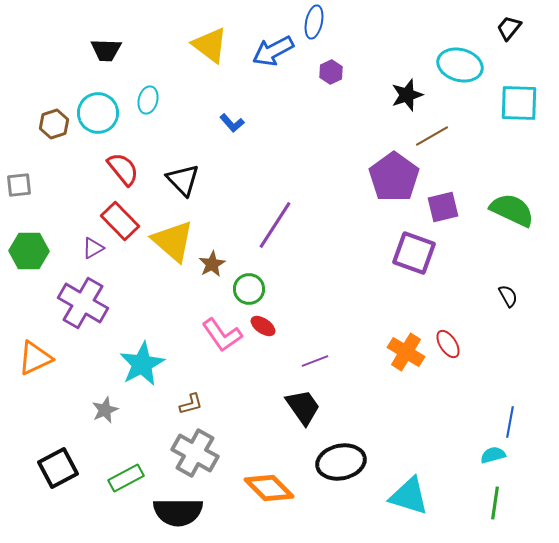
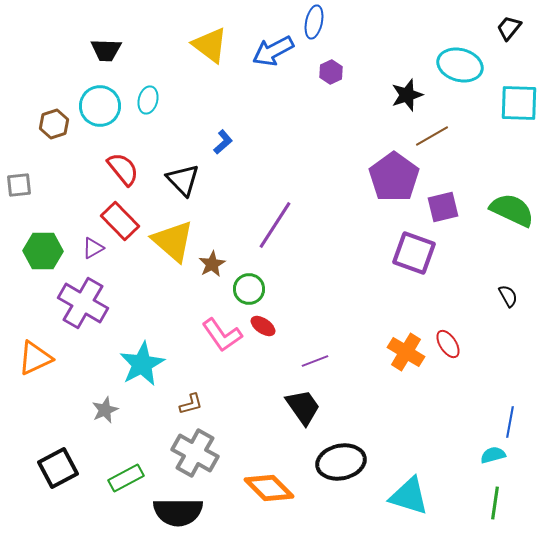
cyan circle at (98, 113): moved 2 px right, 7 px up
blue L-shape at (232, 123): moved 9 px left, 19 px down; rotated 90 degrees counterclockwise
green hexagon at (29, 251): moved 14 px right
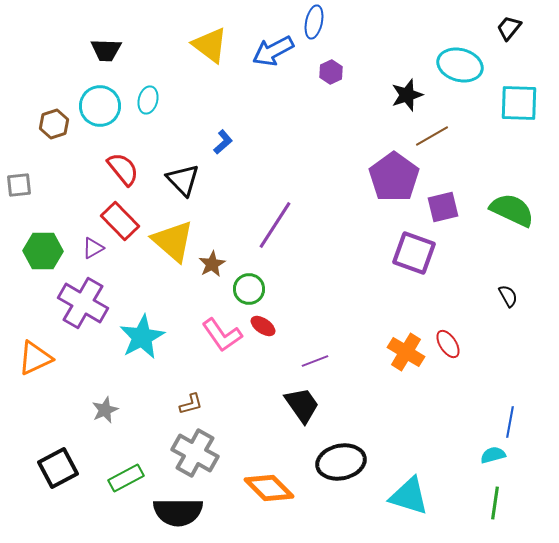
cyan star at (142, 364): moved 27 px up
black trapezoid at (303, 407): moved 1 px left, 2 px up
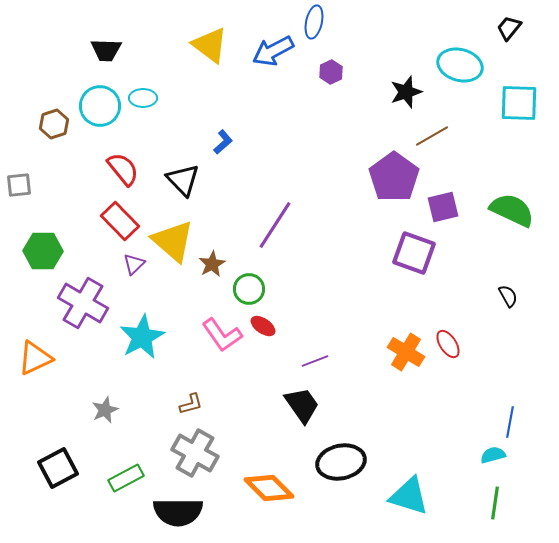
black star at (407, 95): moved 1 px left, 3 px up
cyan ellipse at (148, 100): moved 5 px left, 2 px up; rotated 76 degrees clockwise
purple triangle at (93, 248): moved 41 px right, 16 px down; rotated 15 degrees counterclockwise
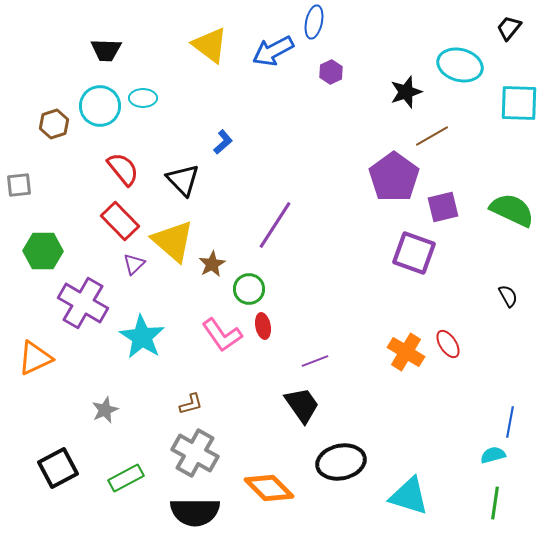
red ellipse at (263, 326): rotated 45 degrees clockwise
cyan star at (142, 337): rotated 12 degrees counterclockwise
black semicircle at (178, 512): moved 17 px right
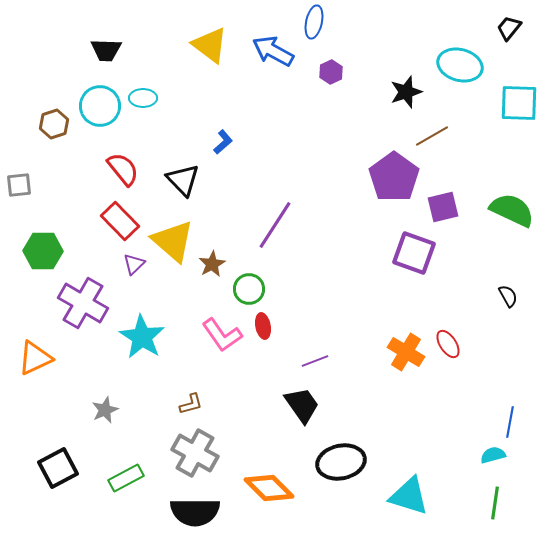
blue arrow at (273, 51): rotated 57 degrees clockwise
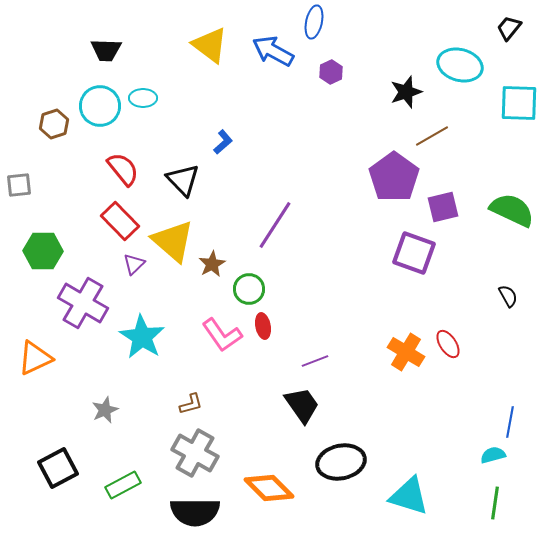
green rectangle at (126, 478): moved 3 px left, 7 px down
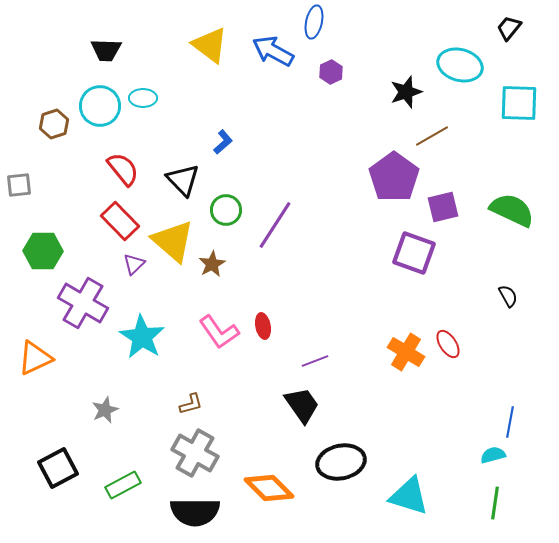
green circle at (249, 289): moved 23 px left, 79 px up
pink L-shape at (222, 335): moved 3 px left, 3 px up
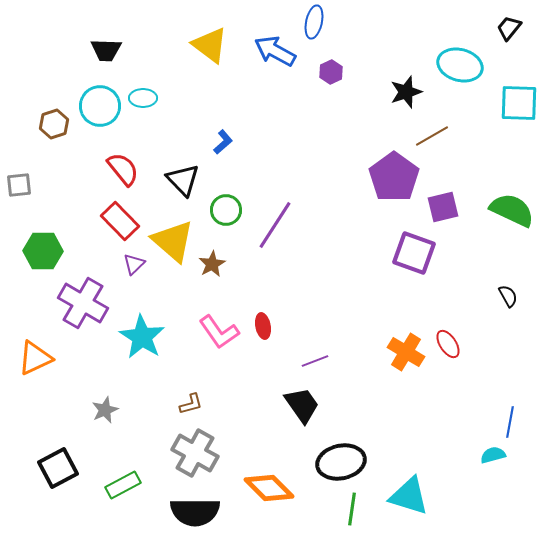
blue arrow at (273, 51): moved 2 px right
green line at (495, 503): moved 143 px left, 6 px down
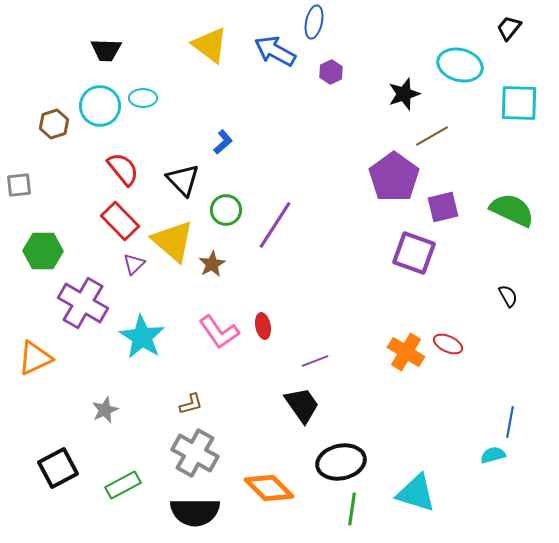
black star at (406, 92): moved 2 px left, 2 px down
red ellipse at (448, 344): rotated 32 degrees counterclockwise
cyan triangle at (409, 496): moved 7 px right, 3 px up
